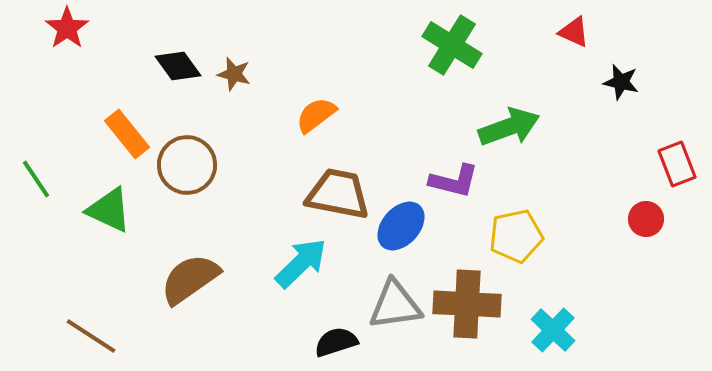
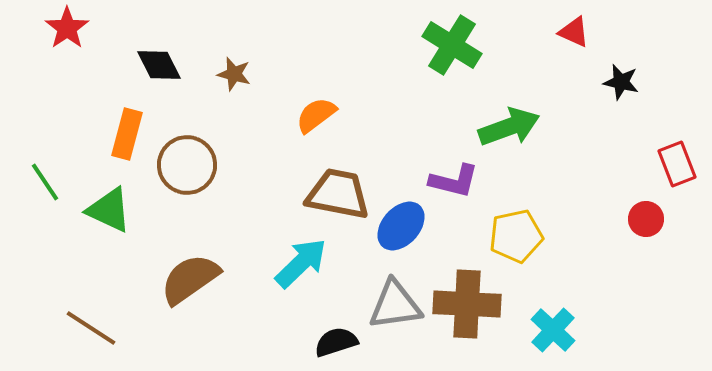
black diamond: moved 19 px left, 1 px up; rotated 9 degrees clockwise
orange rectangle: rotated 54 degrees clockwise
green line: moved 9 px right, 3 px down
brown line: moved 8 px up
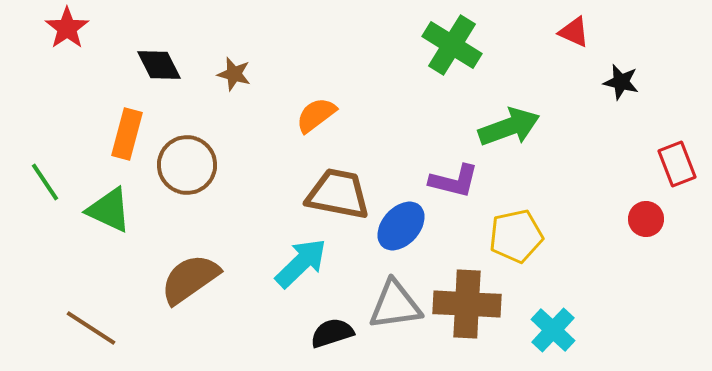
black semicircle: moved 4 px left, 9 px up
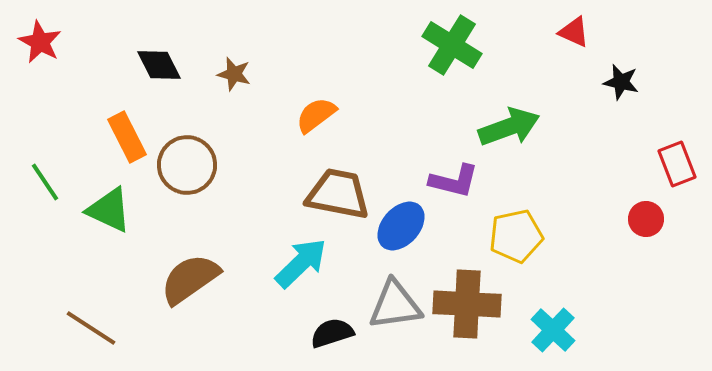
red star: moved 27 px left, 14 px down; rotated 9 degrees counterclockwise
orange rectangle: moved 3 px down; rotated 42 degrees counterclockwise
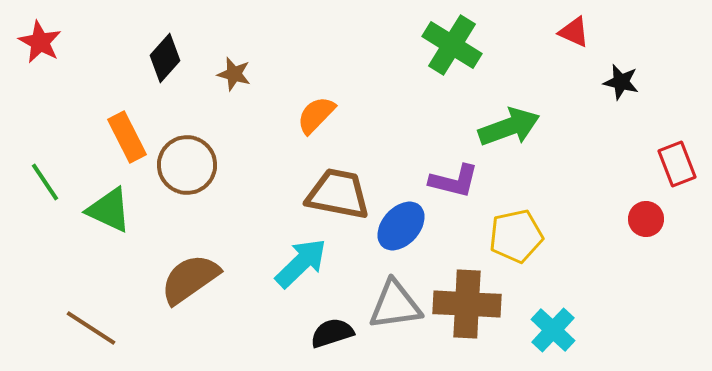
black diamond: moved 6 px right, 7 px up; rotated 69 degrees clockwise
orange semicircle: rotated 9 degrees counterclockwise
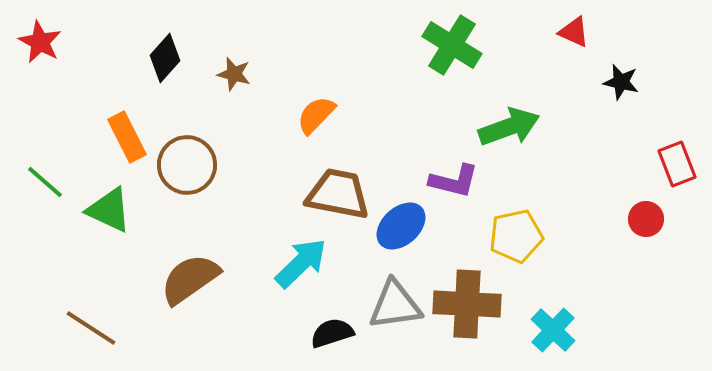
green line: rotated 15 degrees counterclockwise
blue ellipse: rotated 6 degrees clockwise
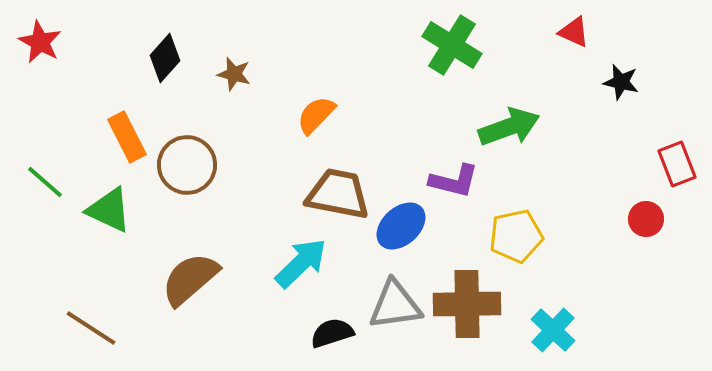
brown semicircle: rotated 6 degrees counterclockwise
brown cross: rotated 4 degrees counterclockwise
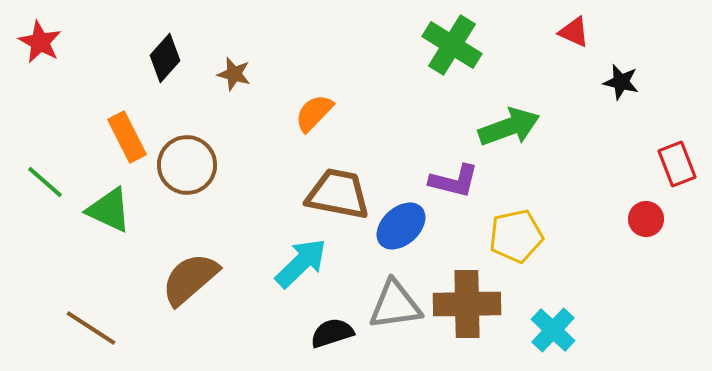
orange semicircle: moved 2 px left, 2 px up
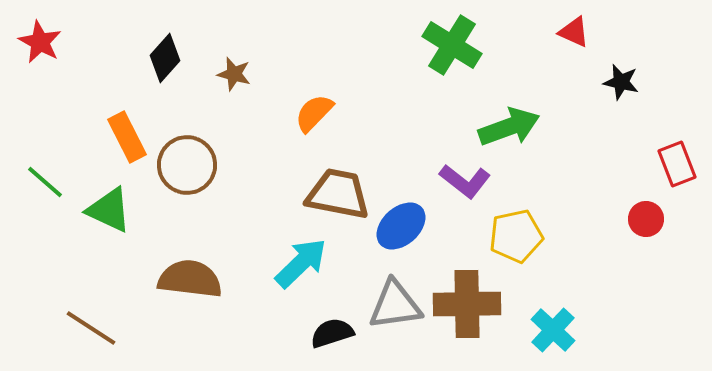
purple L-shape: moved 11 px right; rotated 24 degrees clockwise
brown semicircle: rotated 48 degrees clockwise
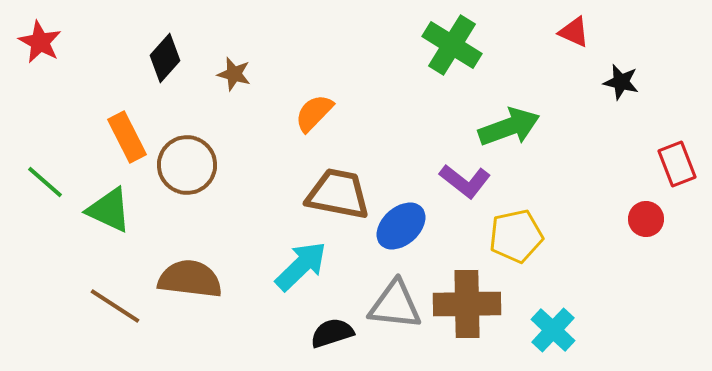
cyan arrow: moved 3 px down
gray triangle: rotated 14 degrees clockwise
brown line: moved 24 px right, 22 px up
